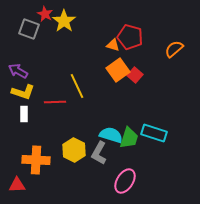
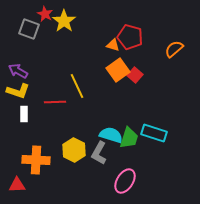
yellow L-shape: moved 5 px left, 1 px up
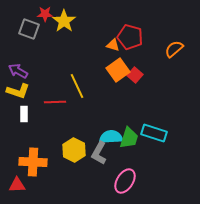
red star: rotated 28 degrees counterclockwise
cyan semicircle: moved 2 px down; rotated 20 degrees counterclockwise
orange cross: moved 3 px left, 2 px down
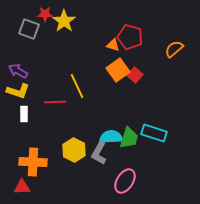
red triangle: moved 5 px right, 2 px down
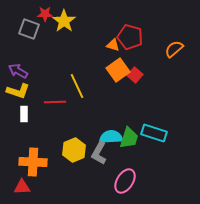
yellow hexagon: rotated 10 degrees clockwise
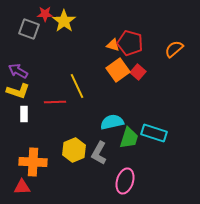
red pentagon: moved 6 px down
red square: moved 3 px right, 3 px up
cyan semicircle: moved 1 px right, 15 px up; rotated 10 degrees counterclockwise
pink ellipse: rotated 15 degrees counterclockwise
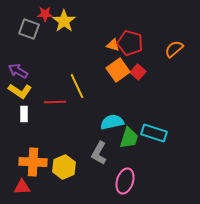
yellow L-shape: moved 2 px right; rotated 15 degrees clockwise
yellow hexagon: moved 10 px left, 17 px down
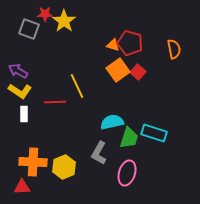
orange semicircle: rotated 120 degrees clockwise
pink ellipse: moved 2 px right, 8 px up
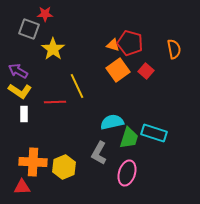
yellow star: moved 11 px left, 28 px down
red square: moved 8 px right, 1 px up
